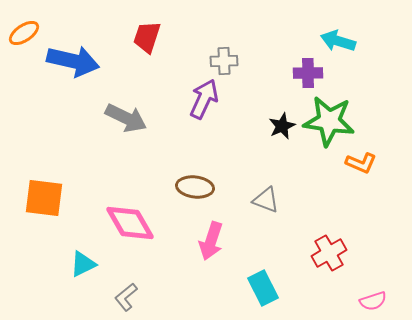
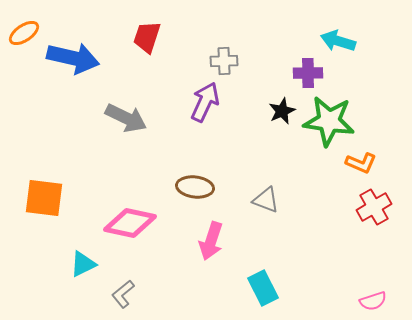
blue arrow: moved 3 px up
purple arrow: moved 1 px right, 3 px down
black star: moved 15 px up
pink diamond: rotated 48 degrees counterclockwise
red cross: moved 45 px right, 46 px up
gray L-shape: moved 3 px left, 3 px up
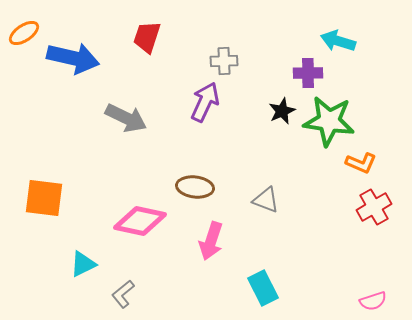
pink diamond: moved 10 px right, 2 px up
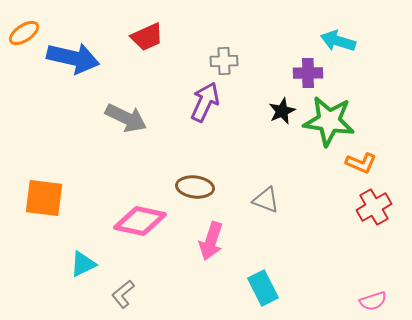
red trapezoid: rotated 132 degrees counterclockwise
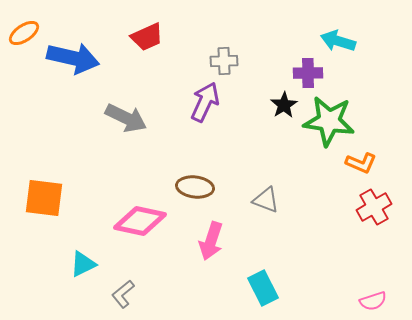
black star: moved 2 px right, 6 px up; rotated 8 degrees counterclockwise
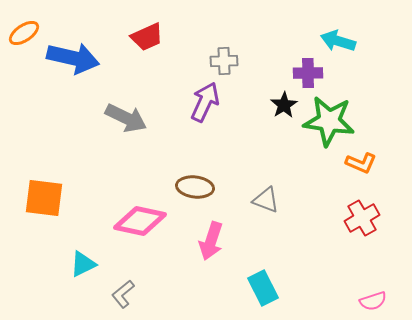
red cross: moved 12 px left, 11 px down
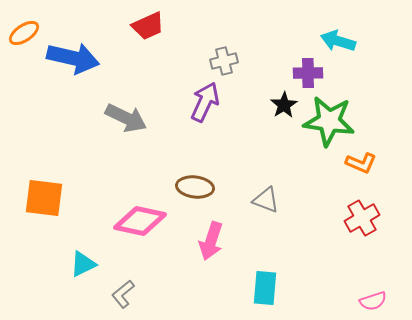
red trapezoid: moved 1 px right, 11 px up
gray cross: rotated 12 degrees counterclockwise
cyan rectangle: moved 2 px right; rotated 32 degrees clockwise
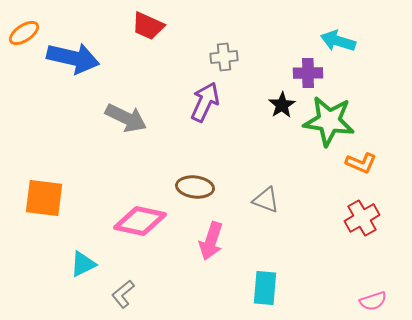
red trapezoid: rotated 48 degrees clockwise
gray cross: moved 4 px up; rotated 8 degrees clockwise
black star: moved 2 px left
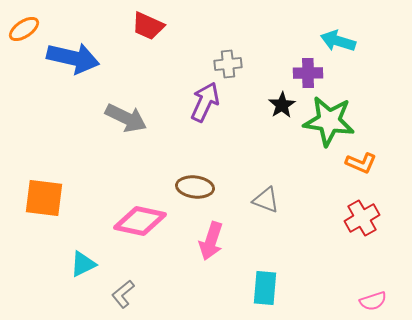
orange ellipse: moved 4 px up
gray cross: moved 4 px right, 7 px down
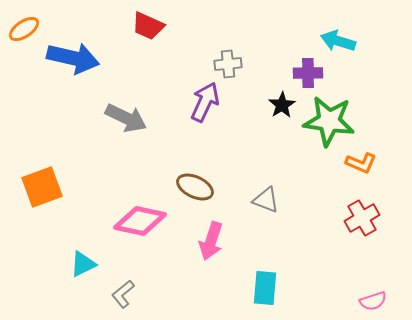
brown ellipse: rotated 18 degrees clockwise
orange square: moved 2 px left, 11 px up; rotated 27 degrees counterclockwise
